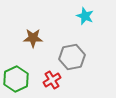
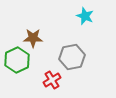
green hexagon: moved 1 px right, 19 px up
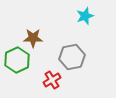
cyan star: rotated 30 degrees clockwise
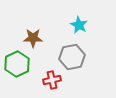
cyan star: moved 6 px left, 9 px down; rotated 24 degrees counterclockwise
green hexagon: moved 4 px down
red cross: rotated 18 degrees clockwise
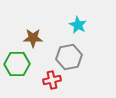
cyan star: moved 1 px left
gray hexagon: moved 3 px left
green hexagon: rotated 25 degrees clockwise
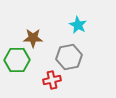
green hexagon: moved 4 px up
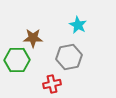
red cross: moved 4 px down
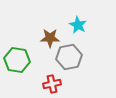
brown star: moved 17 px right
green hexagon: rotated 10 degrees clockwise
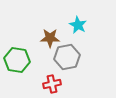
gray hexagon: moved 2 px left
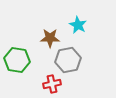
gray hexagon: moved 1 px right, 3 px down
